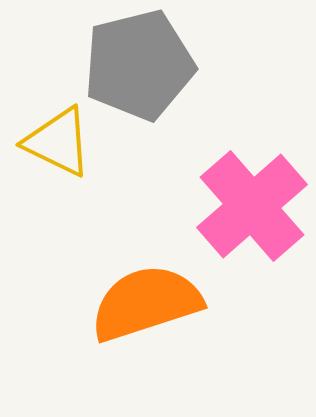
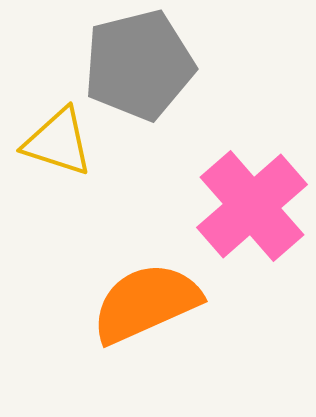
yellow triangle: rotated 8 degrees counterclockwise
orange semicircle: rotated 6 degrees counterclockwise
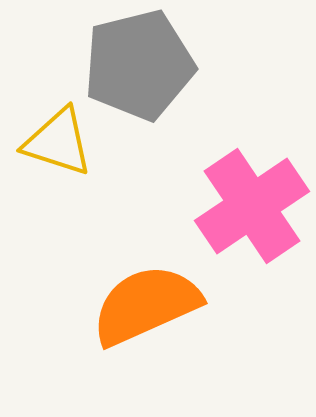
pink cross: rotated 7 degrees clockwise
orange semicircle: moved 2 px down
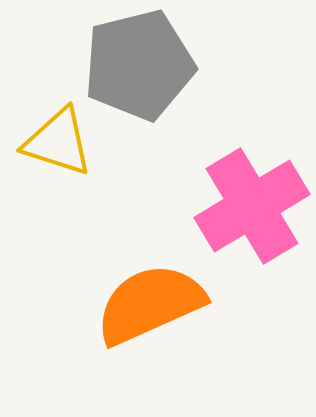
pink cross: rotated 3 degrees clockwise
orange semicircle: moved 4 px right, 1 px up
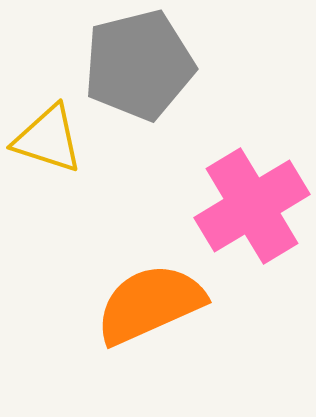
yellow triangle: moved 10 px left, 3 px up
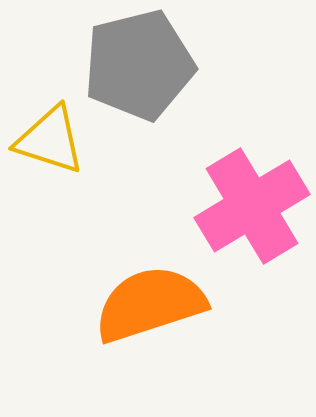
yellow triangle: moved 2 px right, 1 px down
orange semicircle: rotated 6 degrees clockwise
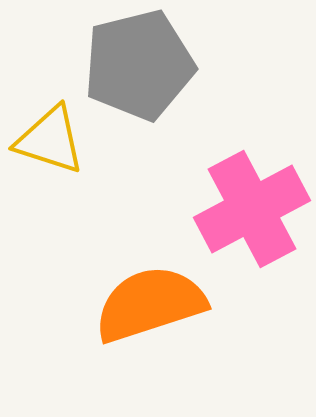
pink cross: moved 3 px down; rotated 3 degrees clockwise
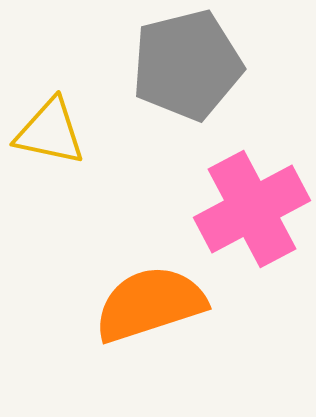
gray pentagon: moved 48 px right
yellow triangle: moved 8 px up; rotated 6 degrees counterclockwise
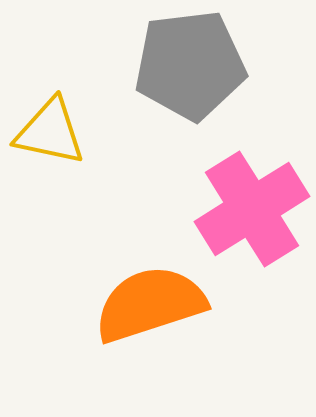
gray pentagon: moved 3 px right; rotated 7 degrees clockwise
pink cross: rotated 4 degrees counterclockwise
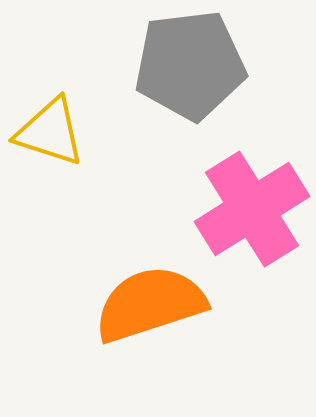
yellow triangle: rotated 6 degrees clockwise
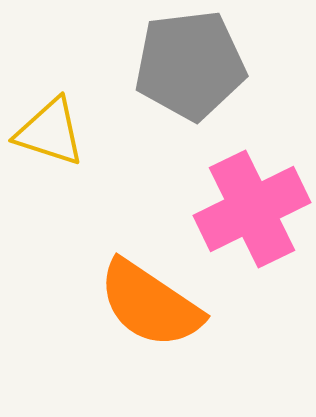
pink cross: rotated 6 degrees clockwise
orange semicircle: rotated 128 degrees counterclockwise
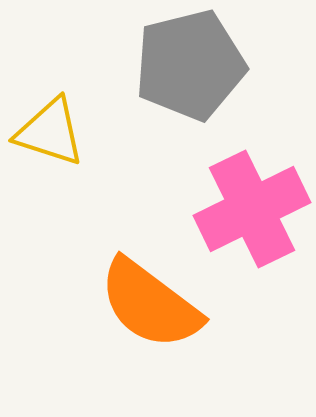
gray pentagon: rotated 7 degrees counterclockwise
orange semicircle: rotated 3 degrees clockwise
